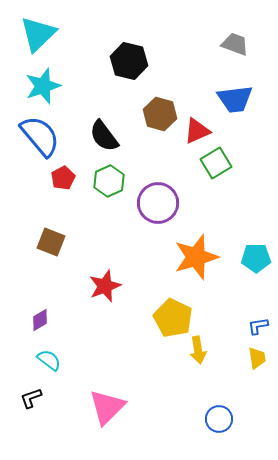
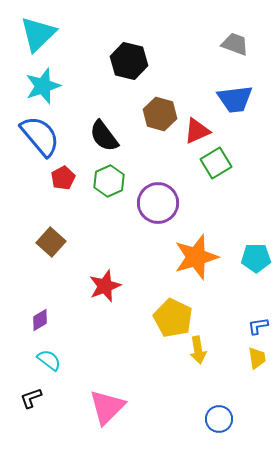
brown square: rotated 20 degrees clockwise
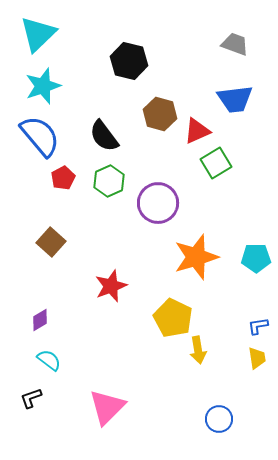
red star: moved 6 px right
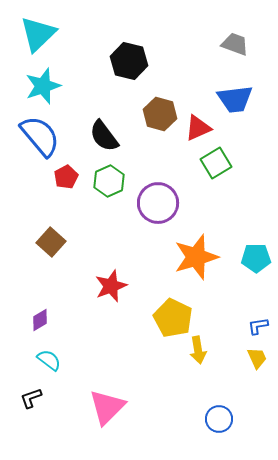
red triangle: moved 1 px right, 3 px up
red pentagon: moved 3 px right, 1 px up
yellow trapezoid: rotated 15 degrees counterclockwise
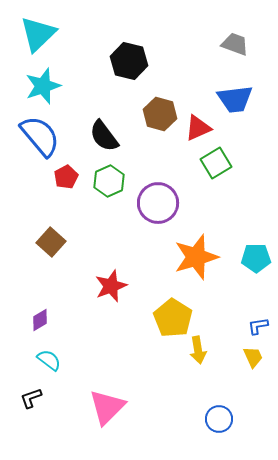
yellow pentagon: rotated 6 degrees clockwise
yellow trapezoid: moved 4 px left, 1 px up
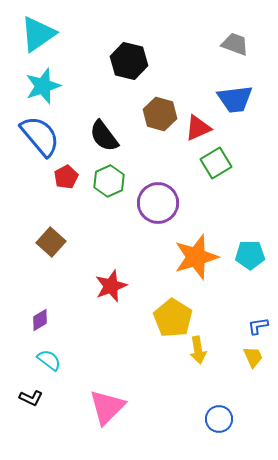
cyan triangle: rotated 9 degrees clockwise
cyan pentagon: moved 6 px left, 3 px up
black L-shape: rotated 135 degrees counterclockwise
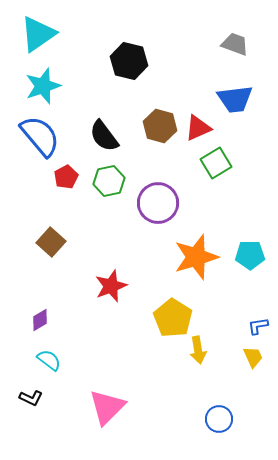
brown hexagon: moved 12 px down
green hexagon: rotated 12 degrees clockwise
